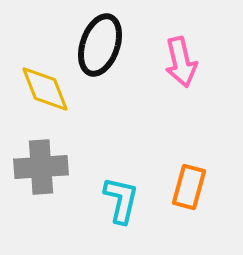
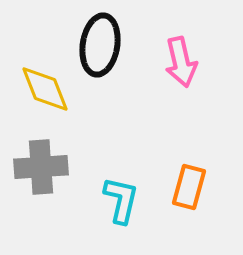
black ellipse: rotated 10 degrees counterclockwise
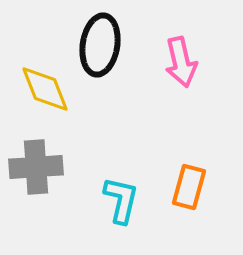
gray cross: moved 5 px left
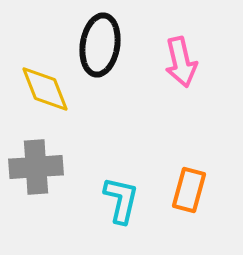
orange rectangle: moved 3 px down
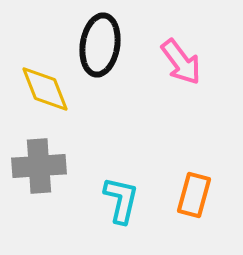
pink arrow: rotated 24 degrees counterclockwise
gray cross: moved 3 px right, 1 px up
orange rectangle: moved 5 px right, 5 px down
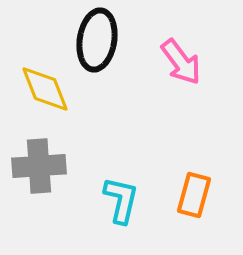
black ellipse: moved 3 px left, 5 px up
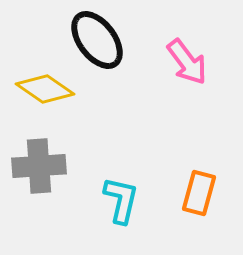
black ellipse: rotated 46 degrees counterclockwise
pink arrow: moved 6 px right
yellow diamond: rotated 34 degrees counterclockwise
orange rectangle: moved 5 px right, 2 px up
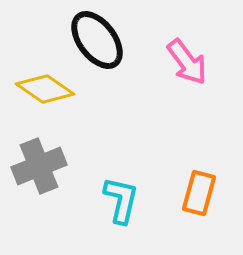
gray cross: rotated 18 degrees counterclockwise
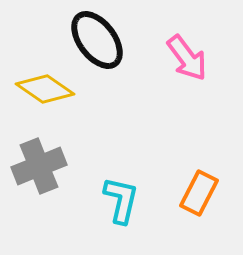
pink arrow: moved 4 px up
orange rectangle: rotated 12 degrees clockwise
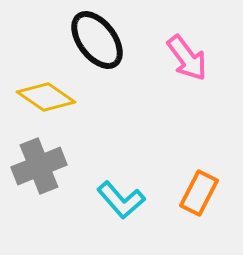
yellow diamond: moved 1 px right, 8 px down
cyan L-shape: rotated 126 degrees clockwise
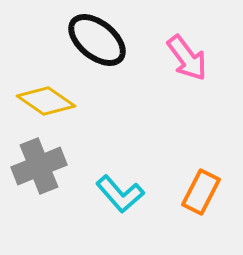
black ellipse: rotated 14 degrees counterclockwise
yellow diamond: moved 4 px down
orange rectangle: moved 2 px right, 1 px up
cyan L-shape: moved 1 px left, 6 px up
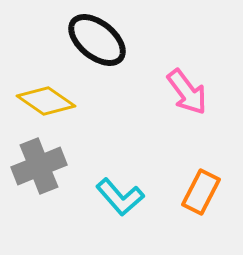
pink arrow: moved 34 px down
cyan L-shape: moved 3 px down
